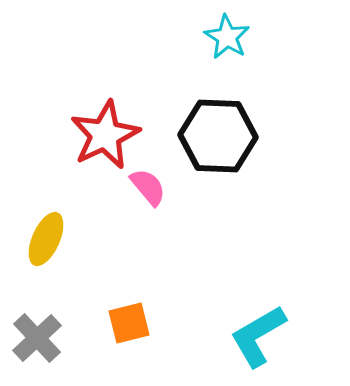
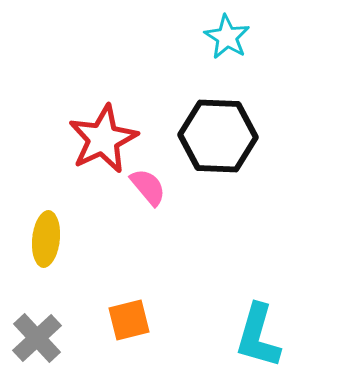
red star: moved 2 px left, 4 px down
yellow ellipse: rotated 18 degrees counterclockwise
orange square: moved 3 px up
cyan L-shape: rotated 44 degrees counterclockwise
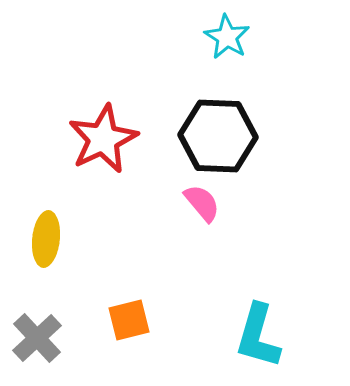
pink semicircle: moved 54 px right, 16 px down
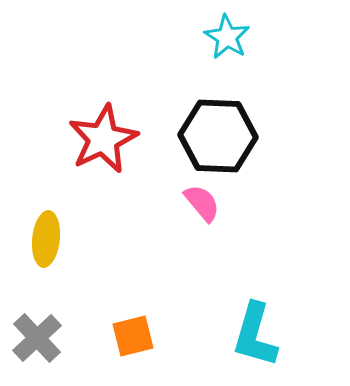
orange square: moved 4 px right, 16 px down
cyan L-shape: moved 3 px left, 1 px up
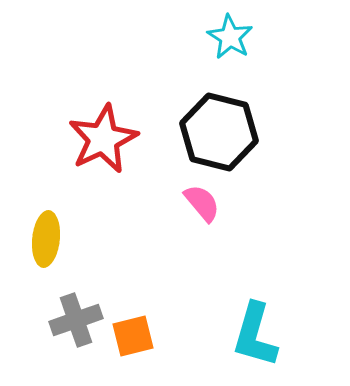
cyan star: moved 3 px right
black hexagon: moved 1 px right, 4 px up; rotated 12 degrees clockwise
gray cross: moved 39 px right, 18 px up; rotated 24 degrees clockwise
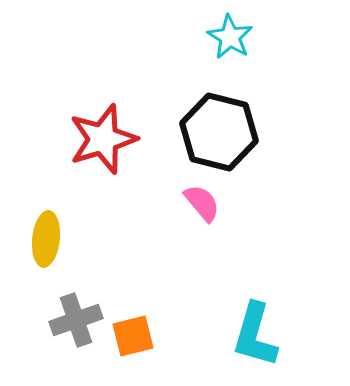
red star: rotated 8 degrees clockwise
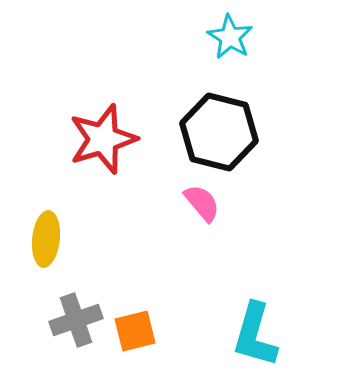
orange square: moved 2 px right, 5 px up
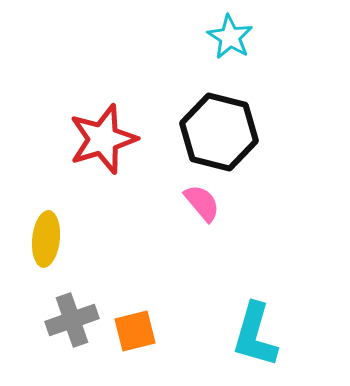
gray cross: moved 4 px left
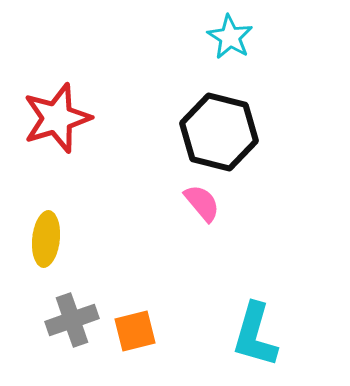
red star: moved 46 px left, 21 px up
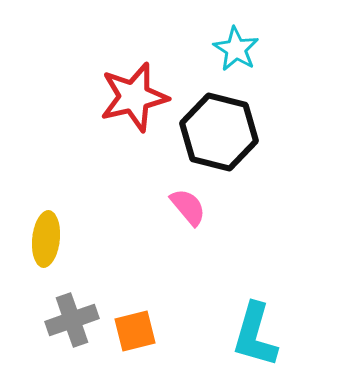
cyan star: moved 6 px right, 12 px down
red star: moved 77 px right, 21 px up; rotated 4 degrees clockwise
pink semicircle: moved 14 px left, 4 px down
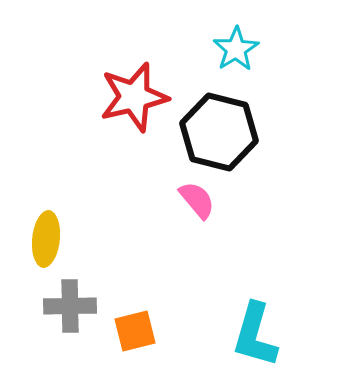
cyan star: rotated 9 degrees clockwise
pink semicircle: moved 9 px right, 7 px up
gray cross: moved 2 px left, 14 px up; rotated 18 degrees clockwise
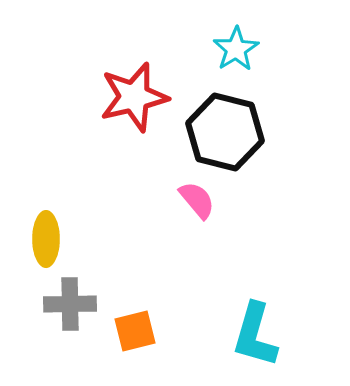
black hexagon: moved 6 px right
yellow ellipse: rotated 6 degrees counterclockwise
gray cross: moved 2 px up
